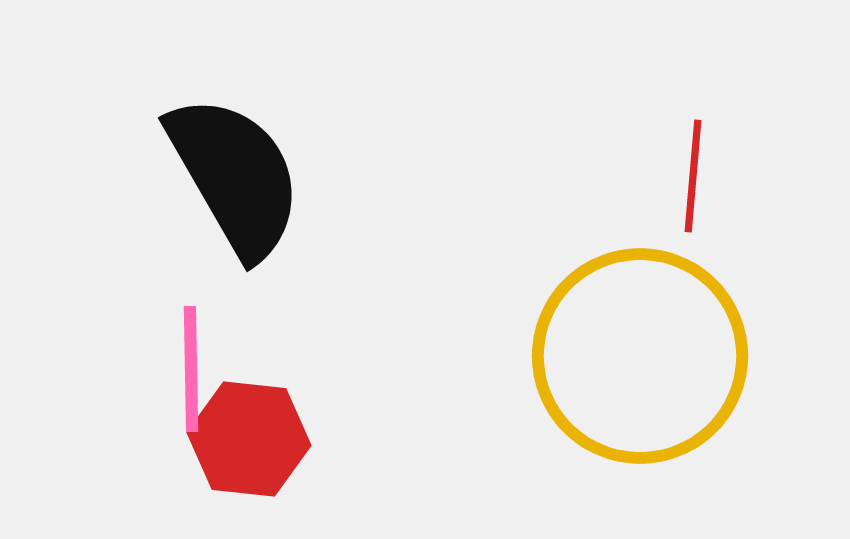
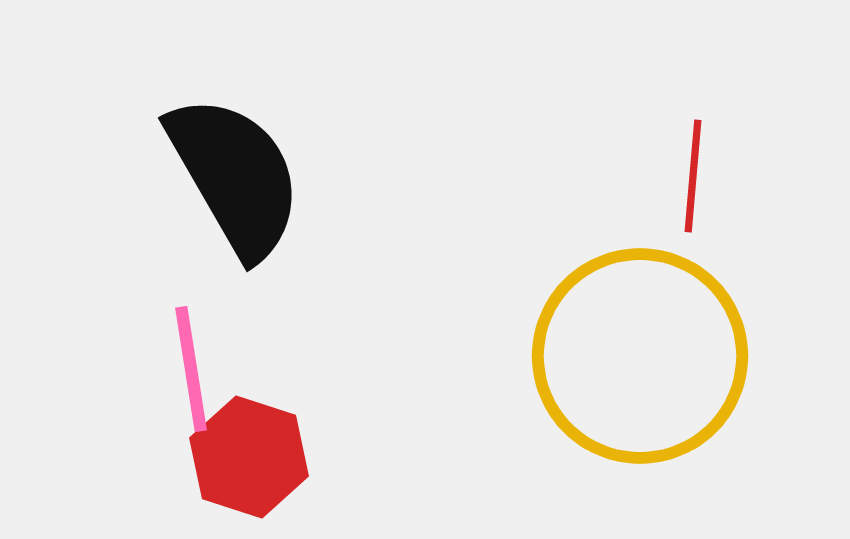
pink line: rotated 8 degrees counterclockwise
red hexagon: moved 18 px down; rotated 12 degrees clockwise
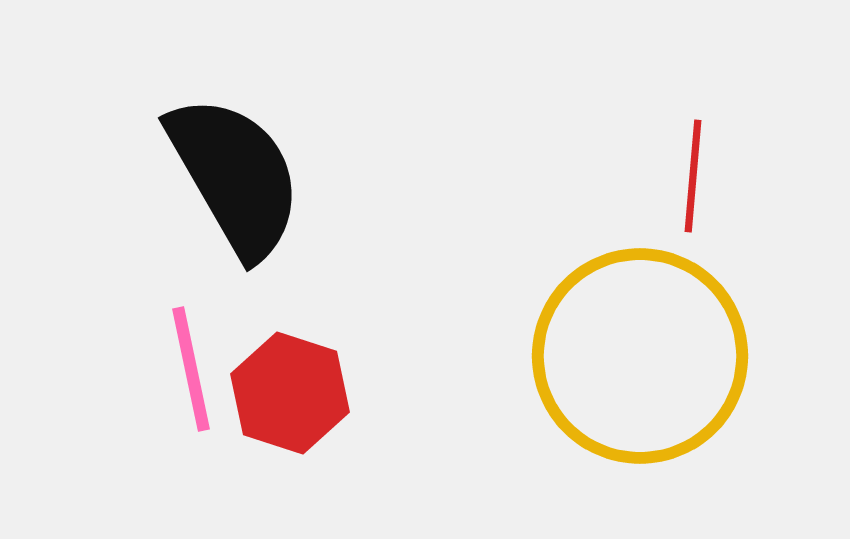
pink line: rotated 3 degrees counterclockwise
red hexagon: moved 41 px right, 64 px up
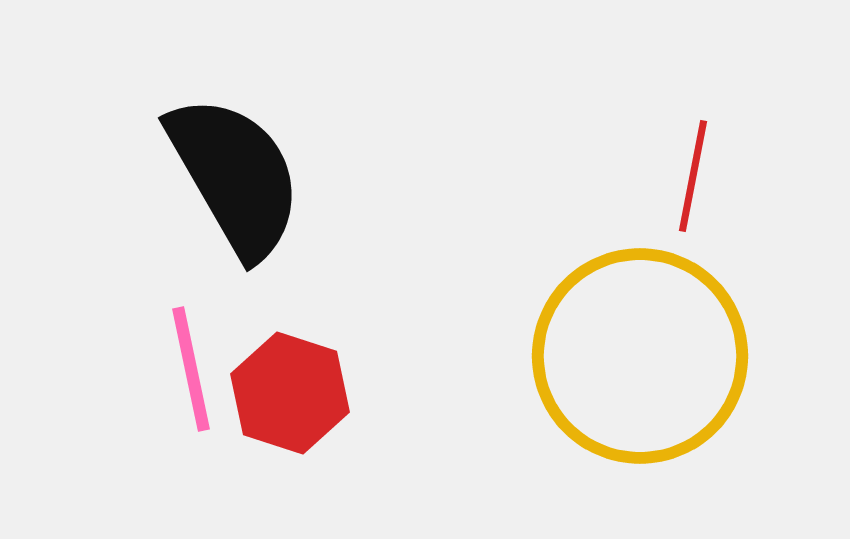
red line: rotated 6 degrees clockwise
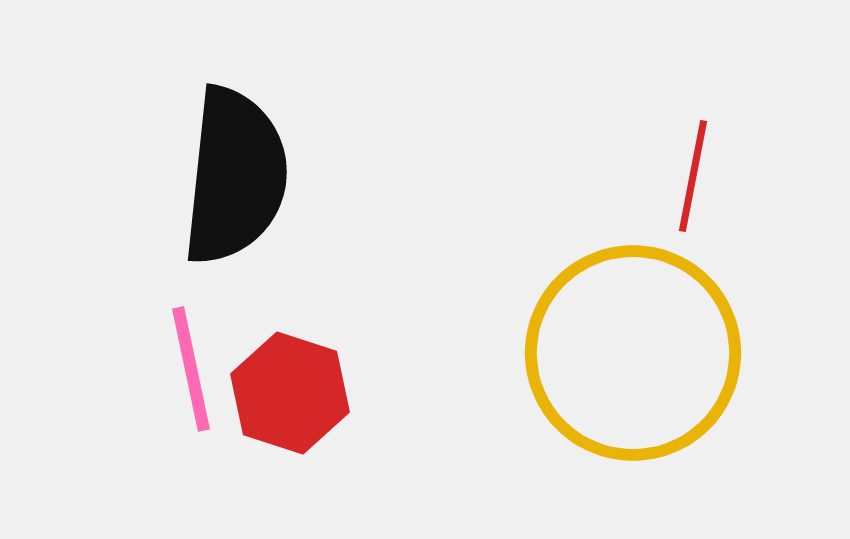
black semicircle: rotated 36 degrees clockwise
yellow circle: moved 7 px left, 3 px up
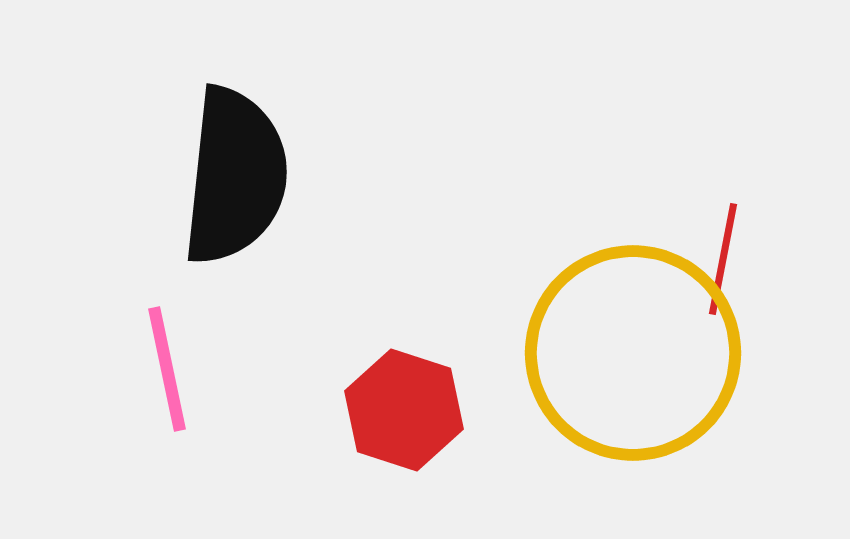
red line: moved 30 px right, 83 px down
pink line: moved 24 px left
red hexagon: moved 114 px right, 17 px down
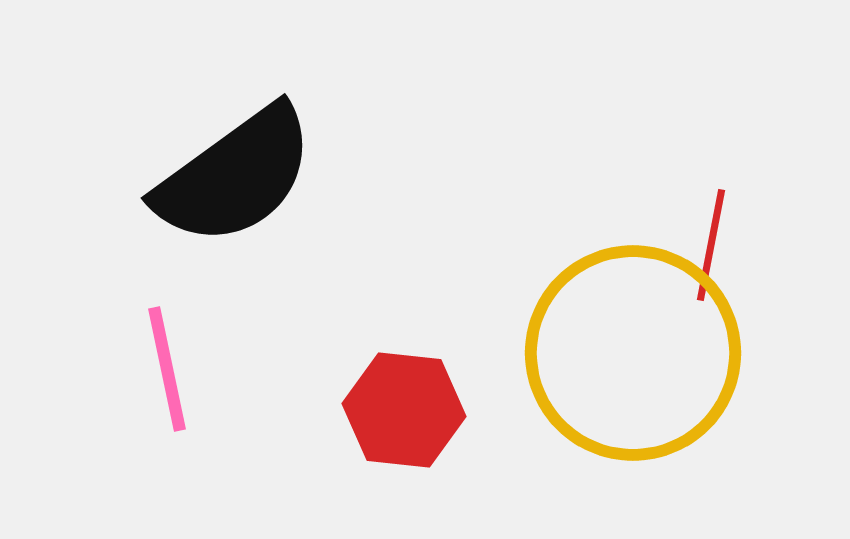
black semicircle: rotated 48 degrees clockwise
red line: moved 12 px left, 14 px up
red hexagon: rotated 12 degrees counterclockwise
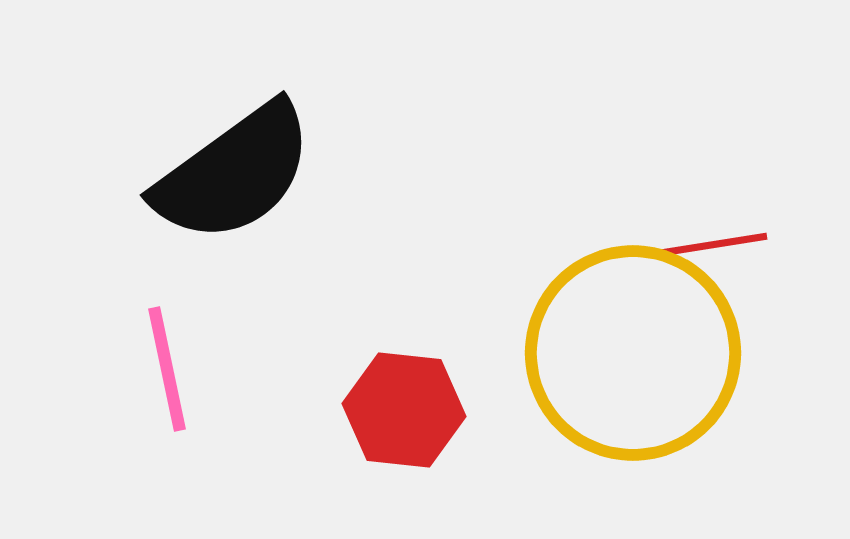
black semicircle: moved 1 px left, 3 px up
red line: rotated 70 degrees clockwise
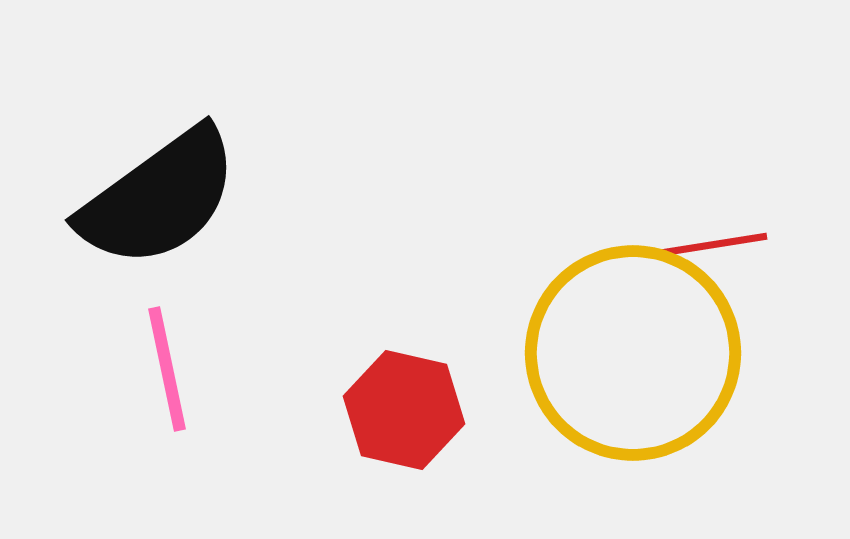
black semicircle: moved 75 px left, 25 px down
red hexagon: rotated 7 degrees clockwise
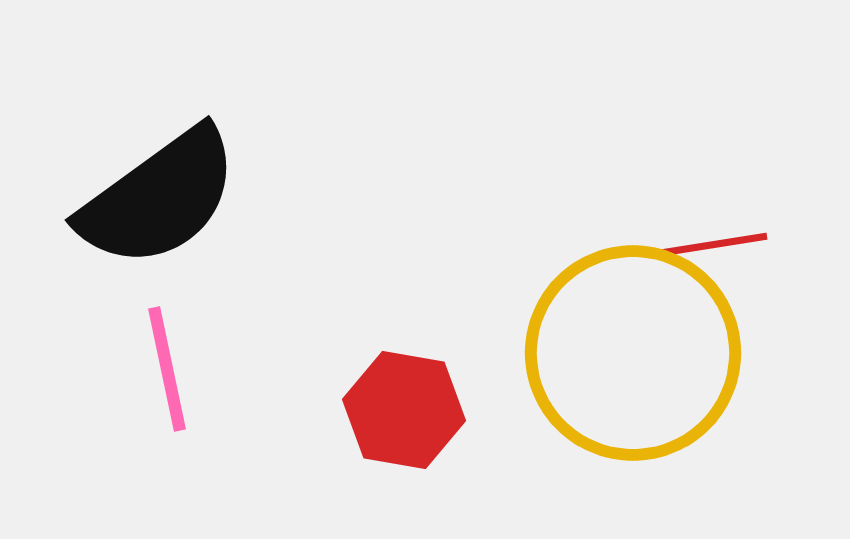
red hexagon: rotated 3 degrees counterclockwise
